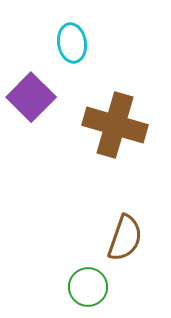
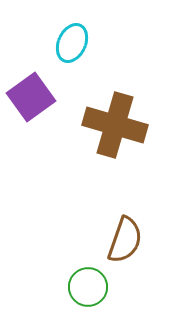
cyan ellipse: rotated 33 degrees clockwise
purple square: rotated 9 degrees clockwise
brown semicircle: moved 2 px down
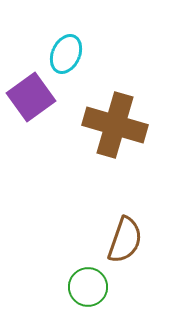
cyan ellipse: moved 6 px left, 11 px down
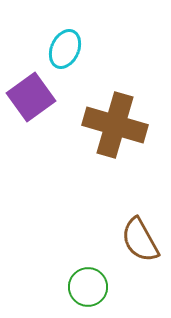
cyan ellipse: moved 1 px left, 5 px up
brown semicircle: moved 15 px right; rotated 132 degrees clockwise
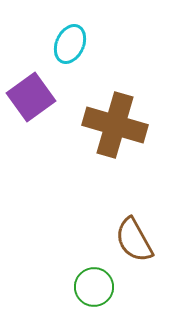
cyan ellipse: moved 5 px right, 5 px up
brown semicircle: moved 6 px left
green circle: moved 6 px right
